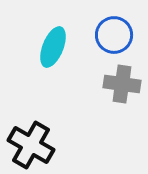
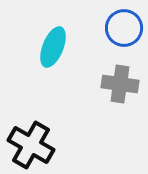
blue circle: moved 10 px right, 7 px up
gray cross: moved 2 px left
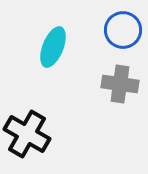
blue circle: moved 1 px left, 2 px down
black cross: moved 4 px left, 11 px up
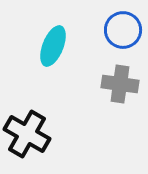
cyan ellipse: moved 1 px up
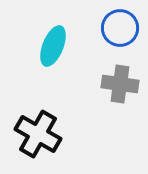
blue circle: moved 3 px left, 2 px up
black cross: moved 11 px right
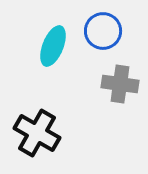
blue circle: moved 17 px left, 3 px down
black cross: moved 1 px left, 1 px up
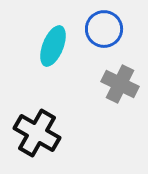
blue circle: moved 1 px right, 2 px up
gray cross: rotated 18 degrees clockwise
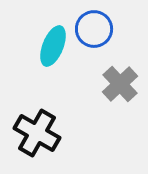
blue circle: moved 10 px left
gray cross: rotated 21 degrees clockwise
